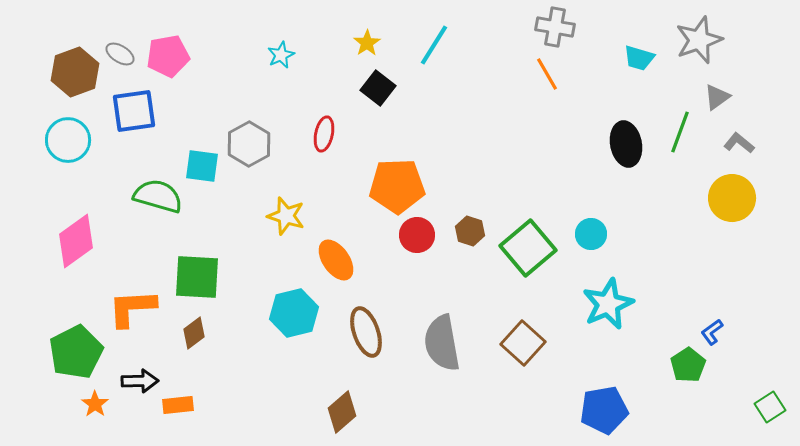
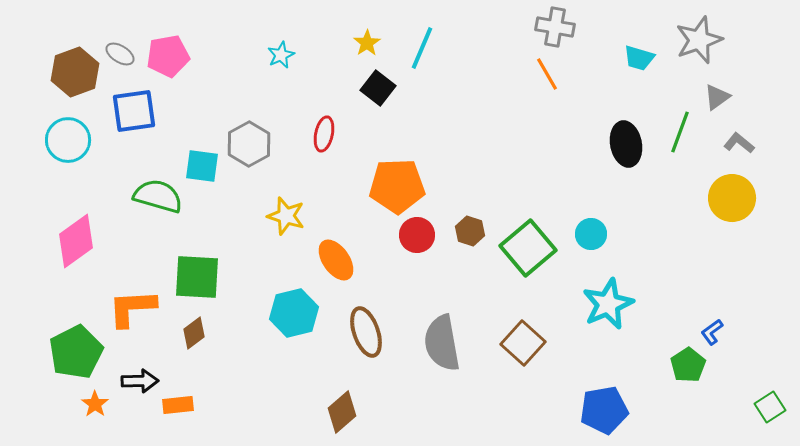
cyan line at (434, 45): moved 12 px left, 3 px down; rotated 9 degrees counterclockwise
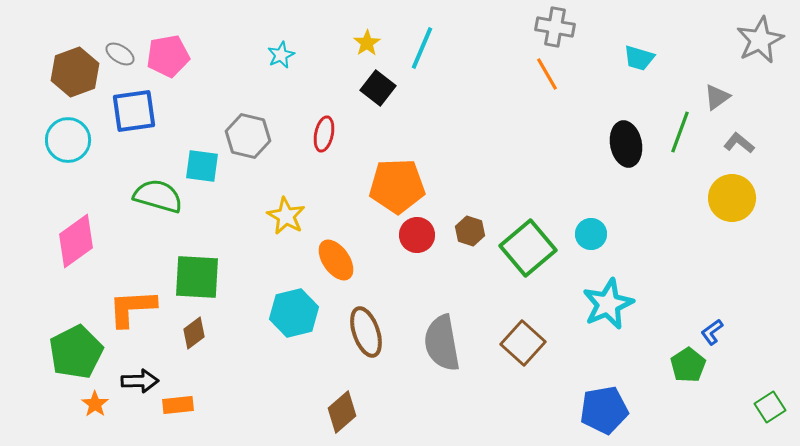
gray star at (699, 40): moved 61 px right; rotated 6 degrees counterclockwise
gray hexagon at (249, 144): moved 1 px left, 8 px up; rotated 18 degrees counterclockwise
yellow star at (286, 216): rotated 12 degrees clockwise
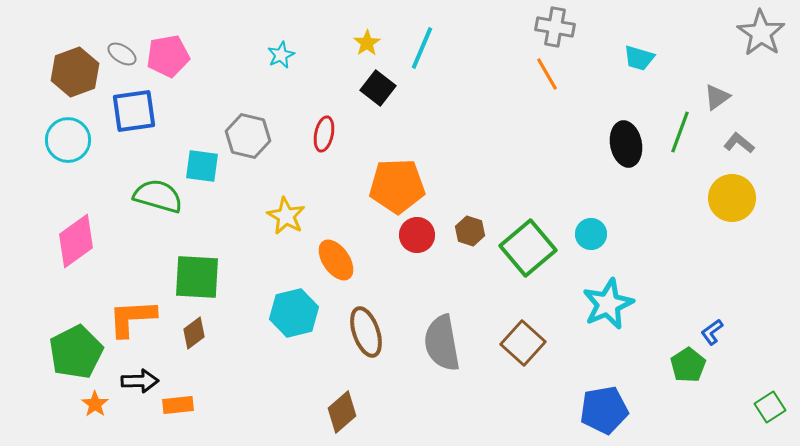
gray star at (760, 40): moved 1 px right, 7 px up; rotated 12 degrees counterclockwise
gray ellipse at (120, 54): moved 2 px right
orange L-shape at (132, 308): moved 10 px down
